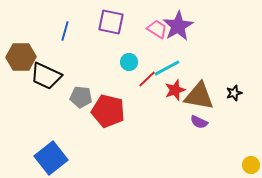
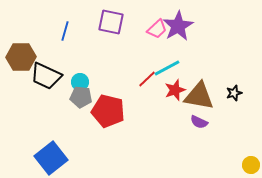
pink trapezoid: rotated 105 degrees clockwise
cyan circle: moved 49 px left, 20 px down
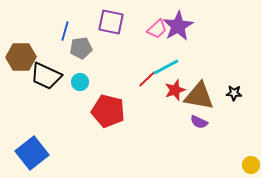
cyan line: moved 1 px left, 1 px up
black star: rotated 21 degrees clockwise
gray pentagon: moved 49 px up; rotated 15 degrees counterclockwise
blue square: moved 19 px left, 5 px up
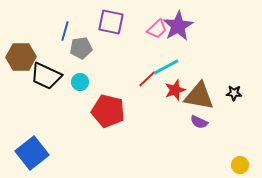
yellow circle: moved 11 px left
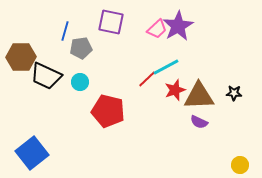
brown triangle: rotated 12 degrees counterclockwise
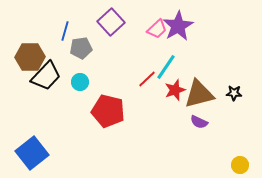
purple square: rotated 36 degrees clockwise
brown hexagon: moved 9 px right
cyan line: rotated 28 degrees counterclockwise
black trapezoid: rotated 72 degrees counterclockwise
brown triangle: moved 2 px up; rotated 12 degrees counterclockwise
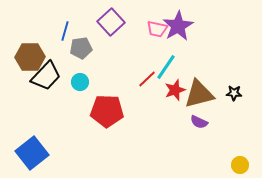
pink trapezoid: rotated 55 degrees clockwise
red pentagon: moved 1 px left; rotated 12 degrees counterclockwise
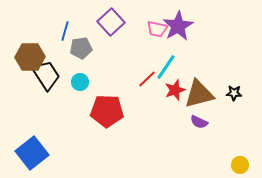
black trapezoid: moved 1 px up; rotated 76 degrees counterclockwise
